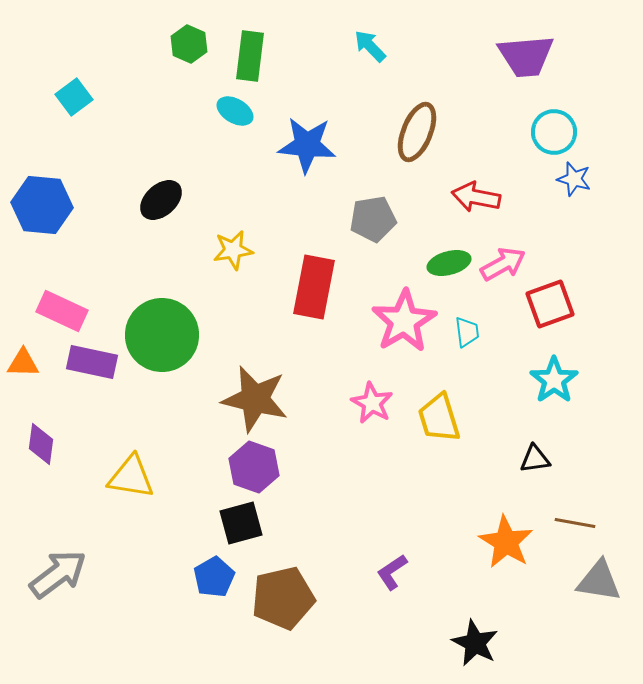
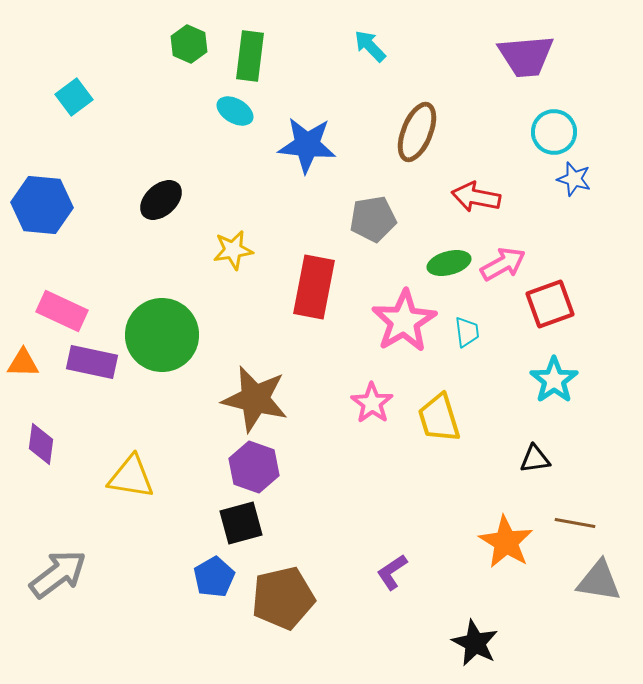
pink star at (372, 403): rotated 6 degrees clockwise
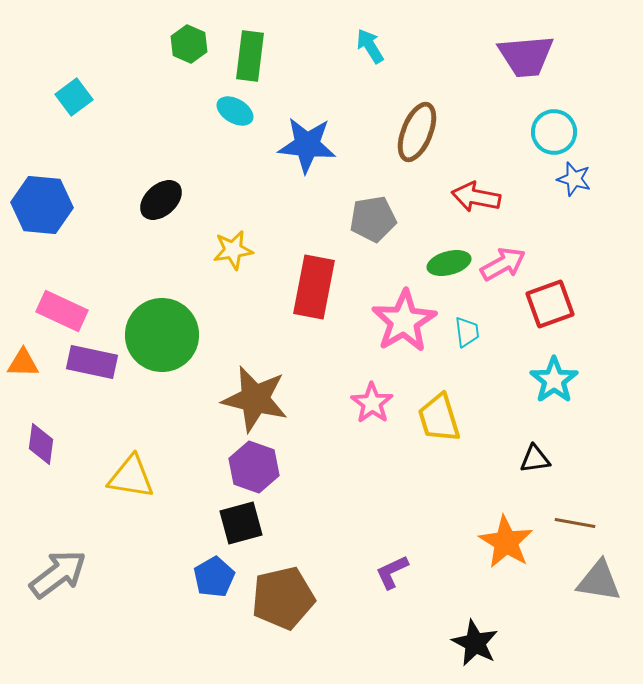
cyan arrow at (370, 46): rotated 12 degrees clockwise
purple L-shape at (392, 572): rotated 9 degrees clockwise
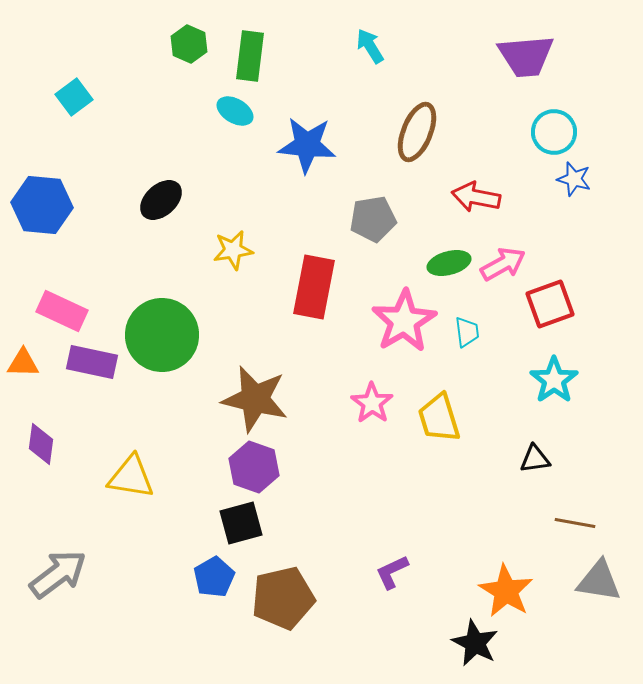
orange star at (506, 542): moved 49 px down
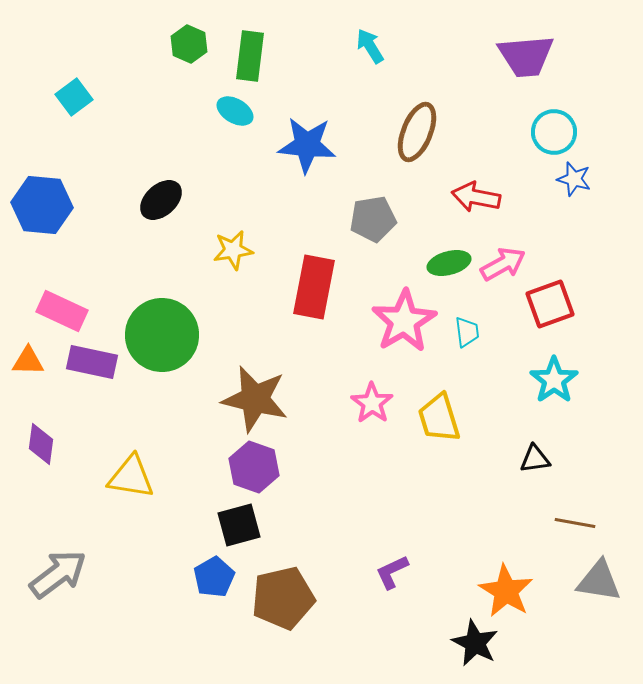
orange triangle at (23, 363): moved 5 px right, 2 px up
black square at (241, 523): moved 2 px left, 2 px down
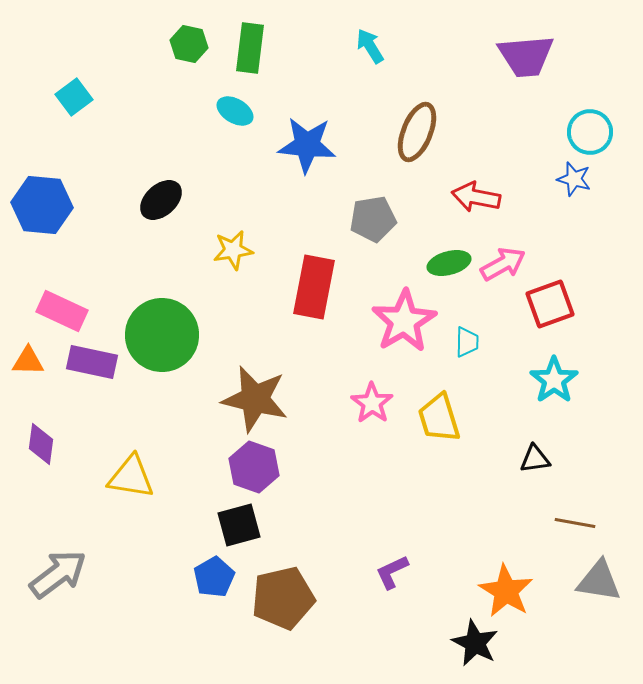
green hexagon at (189, 44): rotated 12 degrees counterclockwise
green rectangle at (250, 56): moved 8 px up
cyan circle at (554, 132): moved 36 px right
cyan trapezoid at (467, 332): moved 10 px down; rotated 8 degrees clockwise
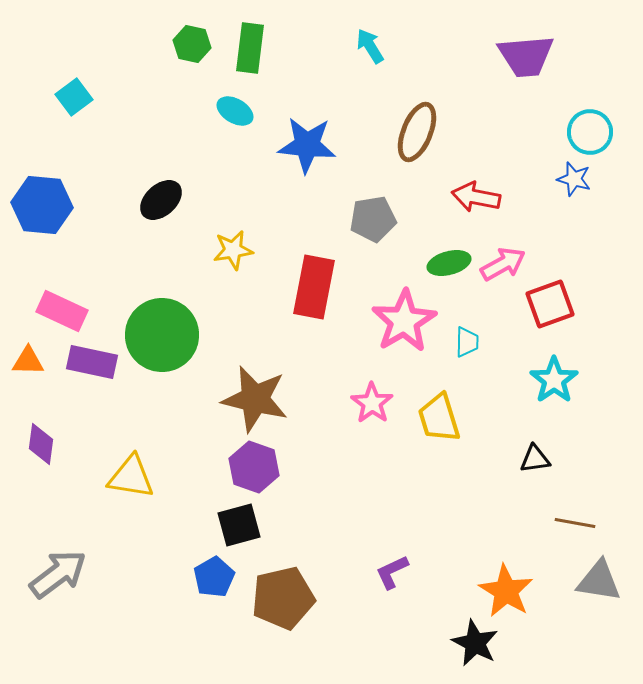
green hexagon at (189, 44): moved 3 px right
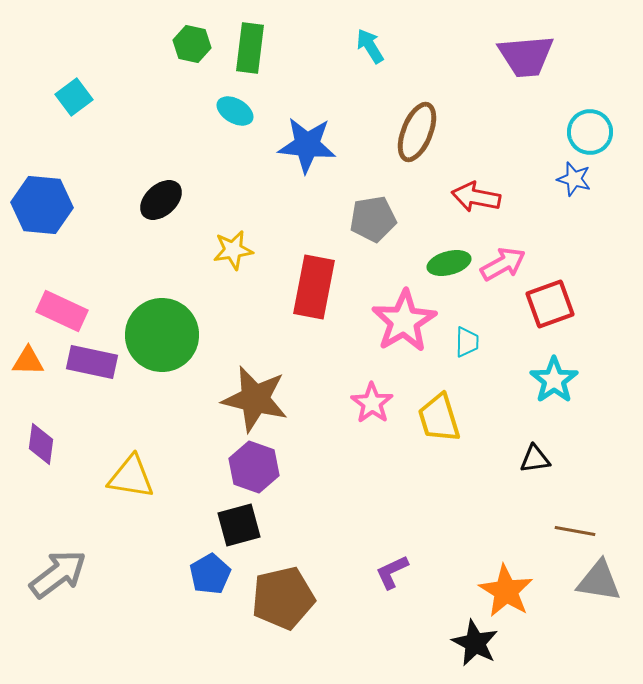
brown line at (575, 523): moved 8 px down
blue pentagon at (214, 577): moved 4 px left, 3 px up
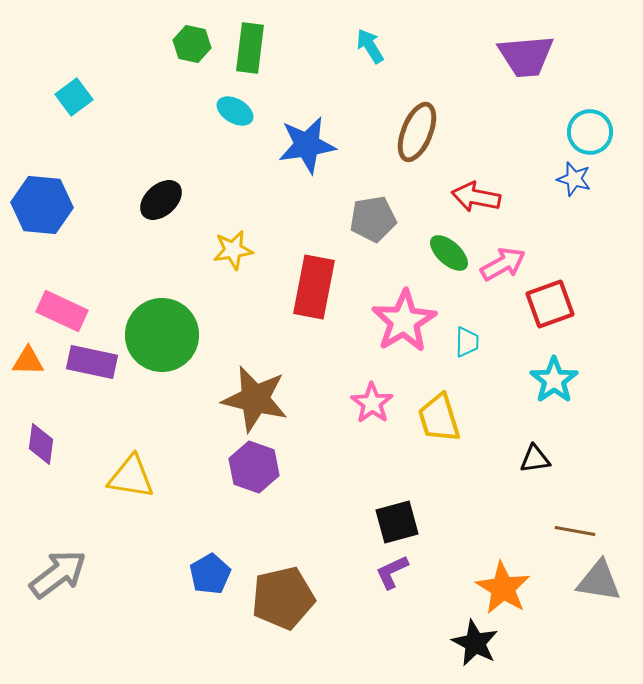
blue star at (307, 145): rotated 14 degrees counterclockwise
green ellipse at (449, 263): moved 10 px up; rotated 57 degrees clockwise
black square at (239, 525): moved 158 px right, 3 px up
orange star at (506, 591): moved 3 px left, 3 px up
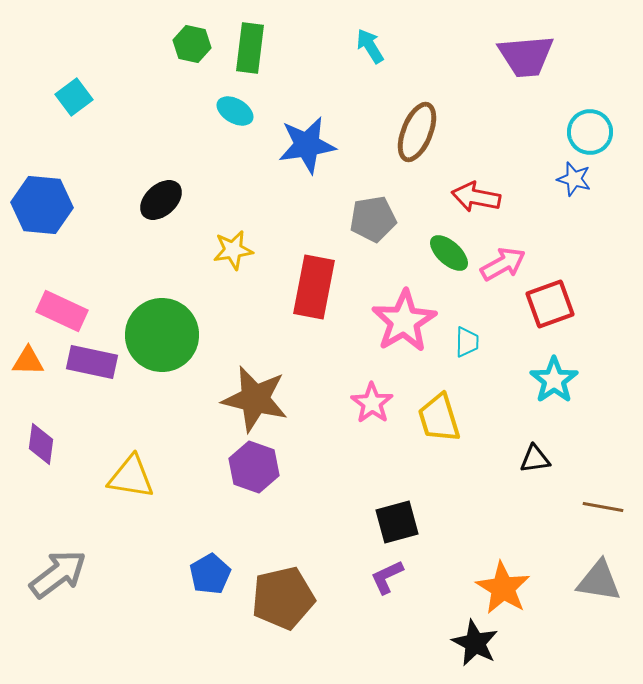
brown line at (575, 531): moved 28 px right, 24 px up
purple L-shape at (392, 572): moved 5 px left, 5 px down
